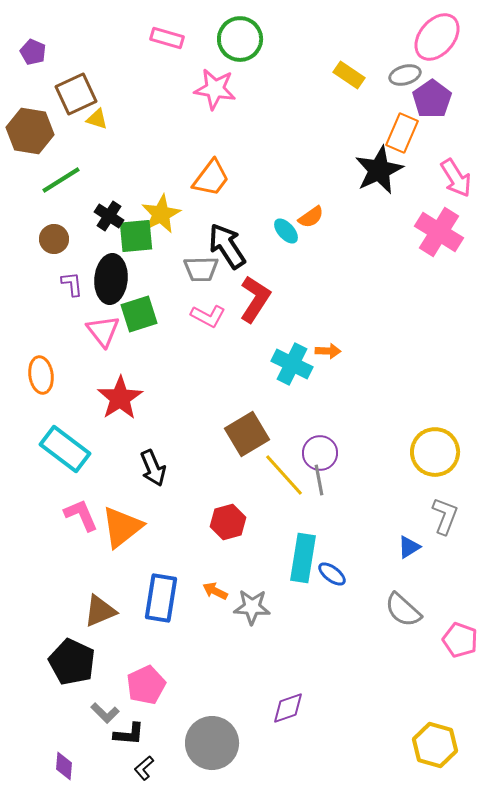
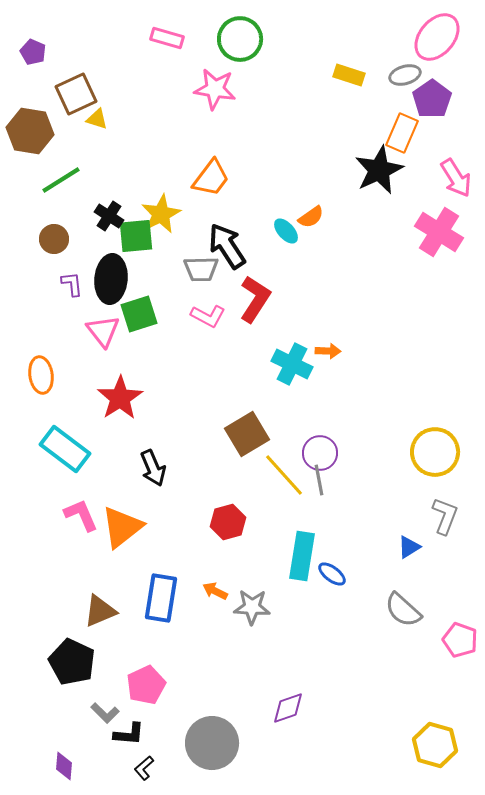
yellow rectangle at (349, 75): rotated 16 degrees counterclockwise
cyan rectangle at (303, 558): moved 1 px left, 2 px up
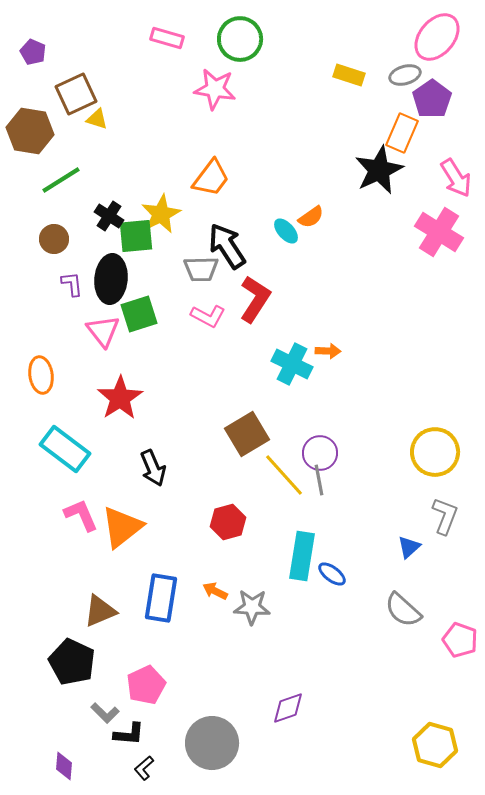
blue triangle at (409, 547): rotated 10 degrees counterclockwise
